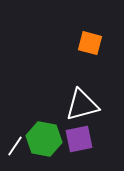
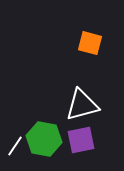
purple square: moved 2 px right, 1 px down
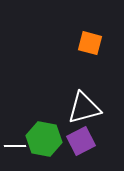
white triangle: moved 2 px right, 3 px down
purple square: moved 1 px down; rotated 16 degrees counterclockwise
white line: rotated 55 degrees clockwise
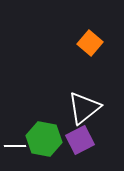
orange square: rotated 25 degrees clockwise
white triangle: rotated 24 degrees counterclockwise
purple square: moved 1 px left, 1 px up
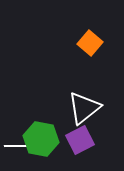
green hexagon: moved 3 px left
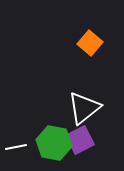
green hexagon: moved 13 px right, 4 px down
white line: moved 1 px right, 1 px down; rotated 10 degrees counterclockwise
